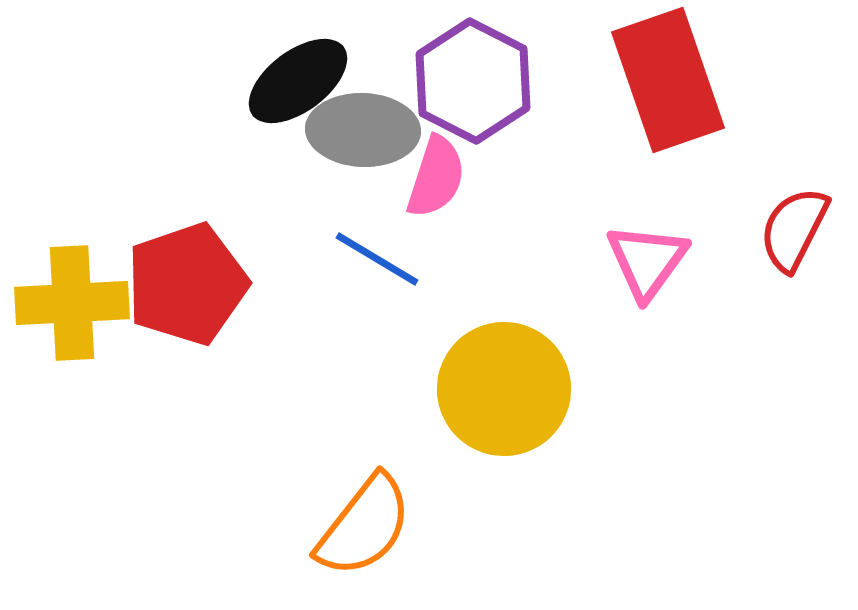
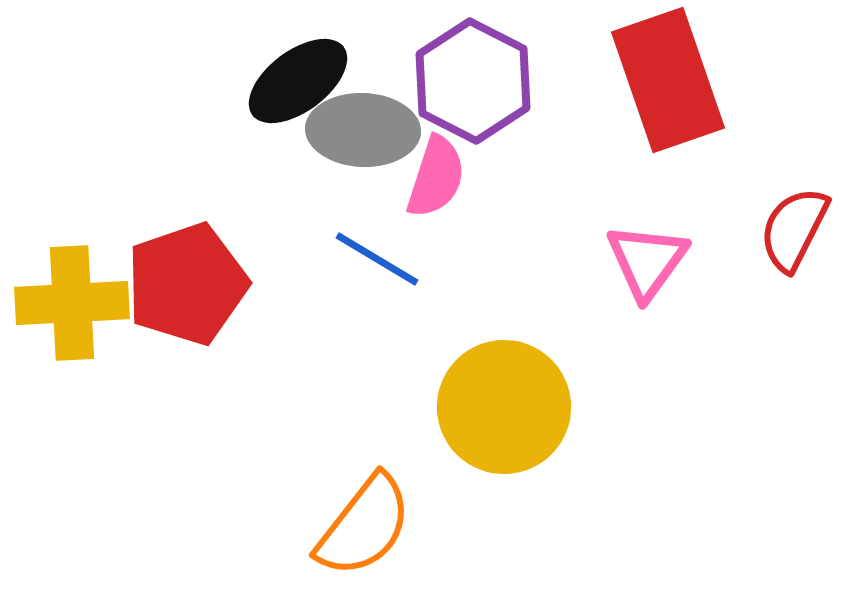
yellow circle: moved 18 px down
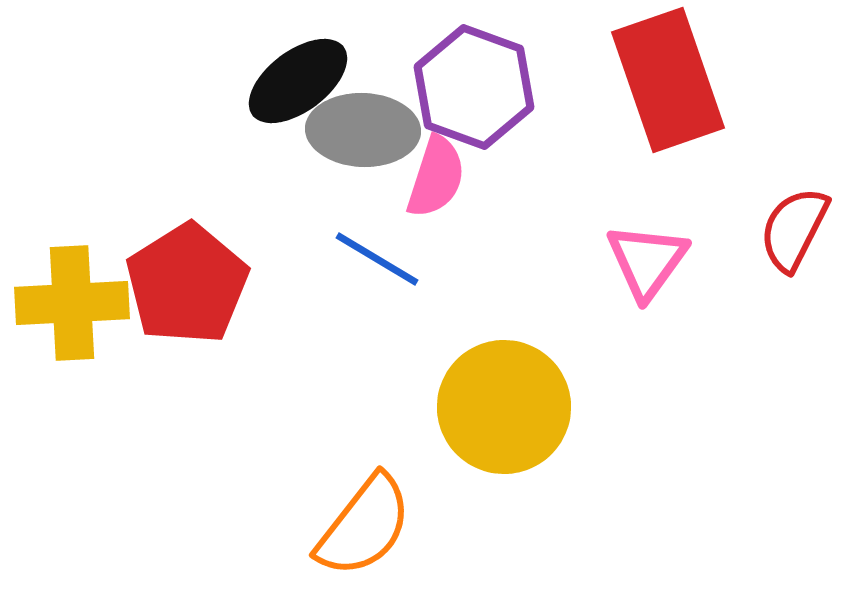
purple hexagon: moved 1 px right, 6 px down; rotated 7 degrees counterclockwise
red pentagon: rotated 13 degrees counterclockwise
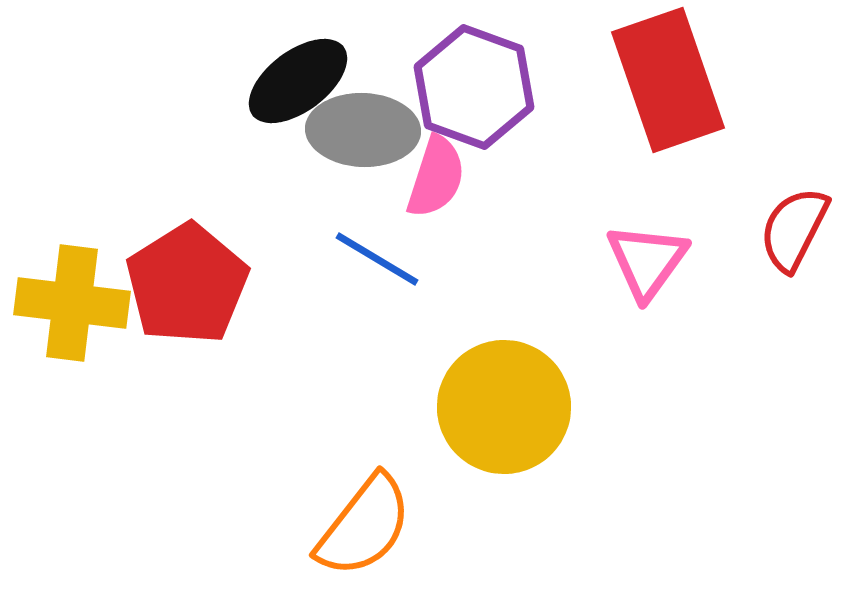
yellow cross: rotated 10 degrees clockwise
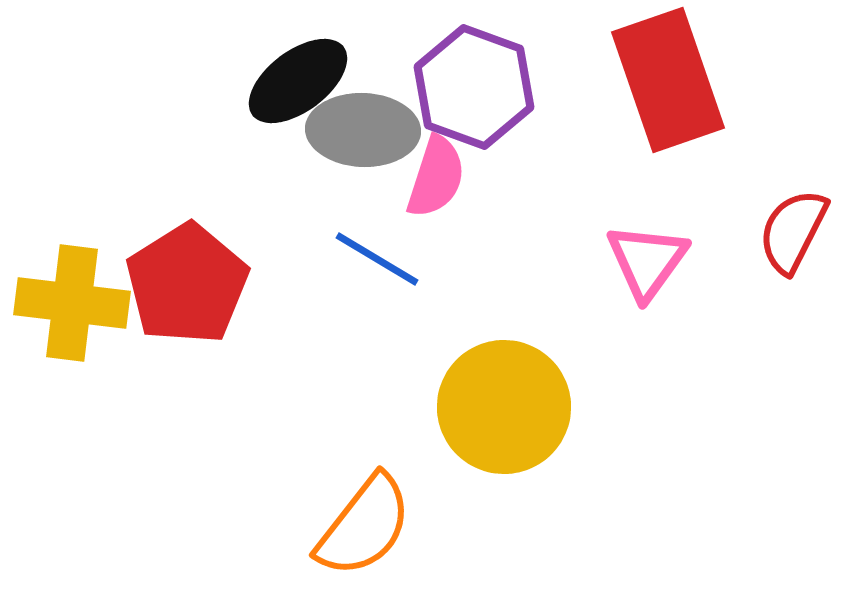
red semicircle: moved 1 px left, 2 px down
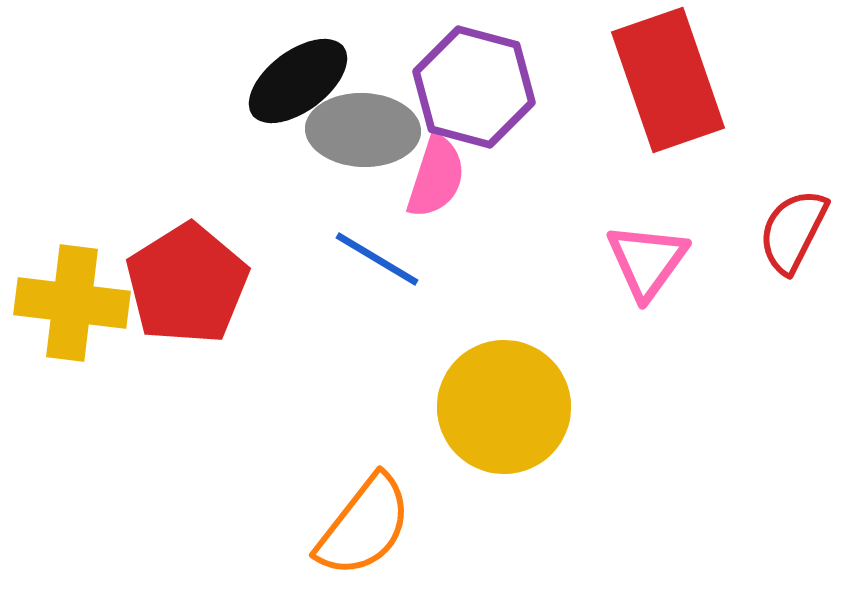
purple hexagon: rotated 5 degrees counterclockwise
